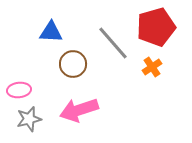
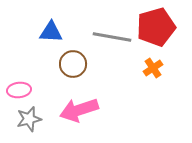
gray line: moved 1 px left, 6 px up; rotated 39 degrees counterclockwise
orange cross: moved 1 px right, 1 px down
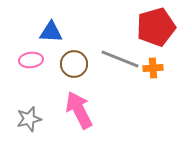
gray line: moved 8 px right, 22 px down; rotated 12 degrees clockwise
brown circle: moved 1 px right
orange cross: rotated 30 degrees clockwise
pink ellipse: moved 12 px right, 30 px up
pink arrow: rotated 81 degrees clockwise
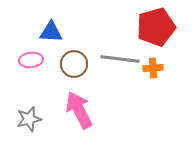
gray line: rotated 15 degrees counterclockwise
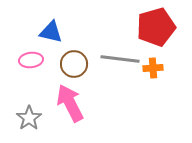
blue triangle: rotated 10 degrees clockwise
pink arrow: moved 9 px left, 7 px up
gray star: moved 1 px up; rotated 20 degrees counterclockwise
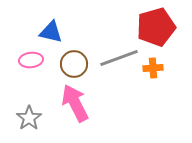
gray line: moved 1 px left, 1 px up; rotated 27 degrees counterclockwise
pink arrow: moved 5 px right
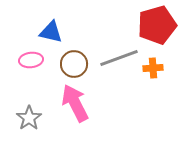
red pentagon: moved 1 px right, 2 px up
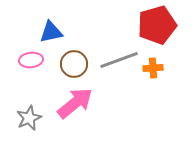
blue triangle: rotated 25 degrees counterclockwise
gray line: moved 2 px down
pink arrow: rotated 78 degrees clockwise
gray star: rotated 10 degrees clockwise
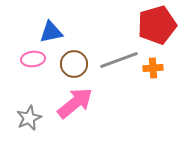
pink ellipse: moved 2 px right, 1 px up
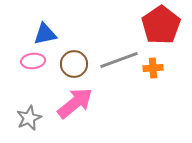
red pentagon: moved 4 px right; rotated 18 degrees counterclockwise
blue triangle: moved 6 px left, 2 px down
pink ellipse: moved 2 px down
